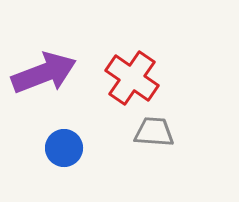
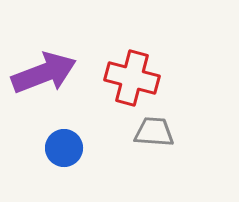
red cross: rotated 20 degrees counterclockwise
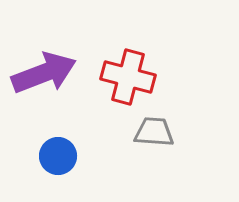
red cross: moved 4 px left, 1 px up
blue circle: moved 6 px left, 8 px down
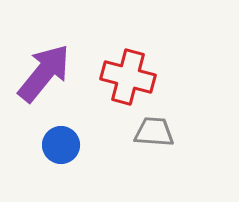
purple arrow: rotated 30 degrees counterclockwise
blue circle: moved 3 px right, 11 px up
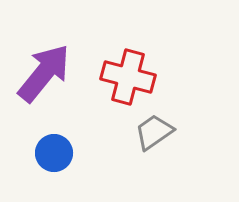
gray trapezoid: rotated 39 degrees counterclockwise
blue circle: moved 7 px left, 8 px down
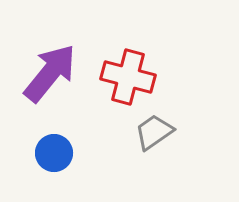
purple arrow: moved 6 px right
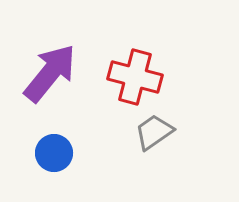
red cross: moved 7 px right
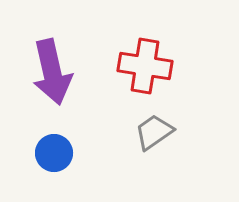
purple arrow: moved 2 px right, 1 px up; rotated 128 degrees clockwise
red cross: moved 10 px right, 11 px up; rotated 6 degrees counterclockwise
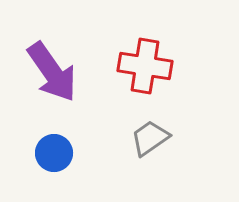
purple arrow: rotated 22 degrees counterclockwise
gray trapezoid: moved 4 px left, 6 px down
